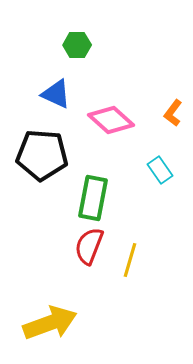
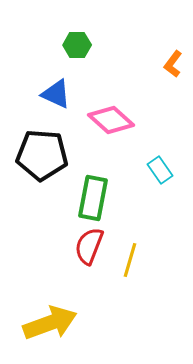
orange L-shape: moved 49 px up
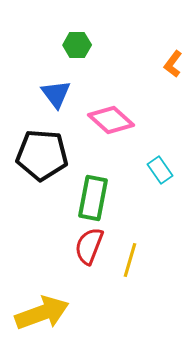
blue triangle: rotated 28 degrees clockwise
yellow arrow: moved 8 px left, 10 px up
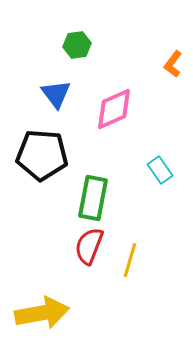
green hexagon: rotated 8 degrees counterclockwise
pink diamond: moved 3 px right, 11 px up; rotated 66 degrees counterclockwise
yellow arrow: rotated 10 degrees clockwise
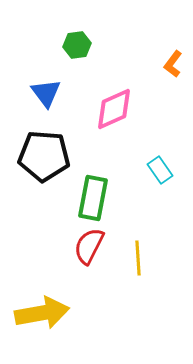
blue triangle: moved 10 px left, 1 px up
black pentagon: moved 2 px right, 1 px down
red semicircle: rotated 6 degrees clockwise
yellow line: moved 8 px right, 2 px up; rotated 20 degrees counterclockwise
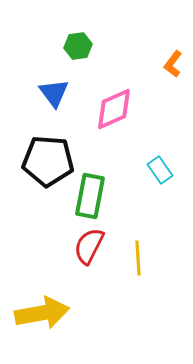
green hexagon: moved 1 px right, 1 px down
blue triangle: moved 8 px right
black pentagon: moved 4 px right, 5 px down
green rectangle: moved 3 px left, 2 px up
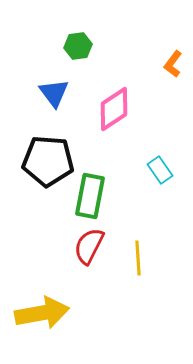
pink diamond: rotated 9 degrees counterclockwise
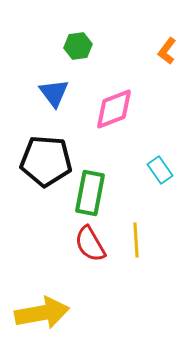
orange L-shape: moved 6 px left, 13 px up
pink diamond: rotated 12 degrees clockwise
black pentagon: moved 2 px left
green rectangle: moved 3 px up
red semicircle: moved 1 px right, 2 px up; rotated 57 degrees counterclockwise
yellow line: moved 2 px left, 18 px up
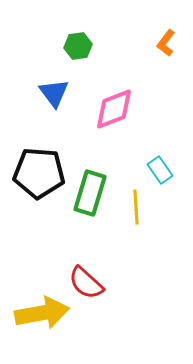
orange L-shape: moved 1 px left, 8 px up
black pentagon: moved 7 px left, 12 px down
green rectangle: rotated 6 degrees clockwise
yellow line: moved 33 px up
red semicircle: moved 4 px left, 39 px down; rotated 18 degrees counterclockwise
